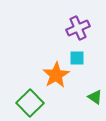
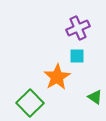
cyan square: moved 2 px up
orange star: moved 1 px right, 2 px down
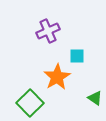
purple cross: moved 30 px left, 3 px down
green triangle: moved 1 px down
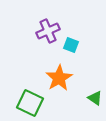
cyan square: moved 6 px left, 11 px up; rotated 21 degrees clockwise
orange star: moved 2 px right, 1 px down
green square: rotated 20 degrees counterclockwise
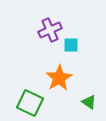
purple cross: moved 2 px right, 1 px up
cyan square: rotated 21 degrees counterclockwise
green triangle: moved 6 px left, 4 px down
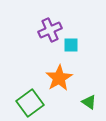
green square: rotated 28 degrees clockwise
